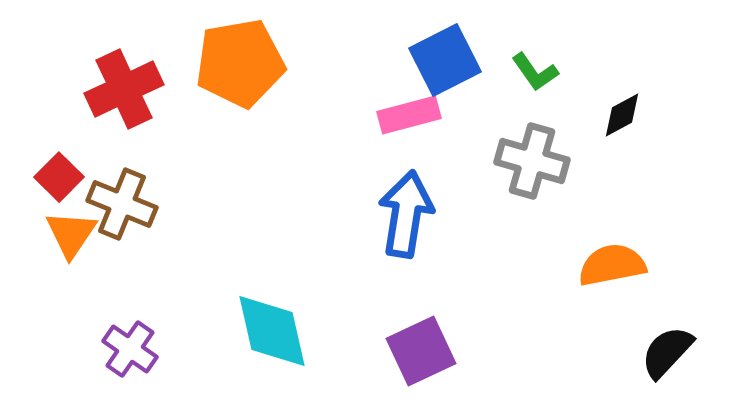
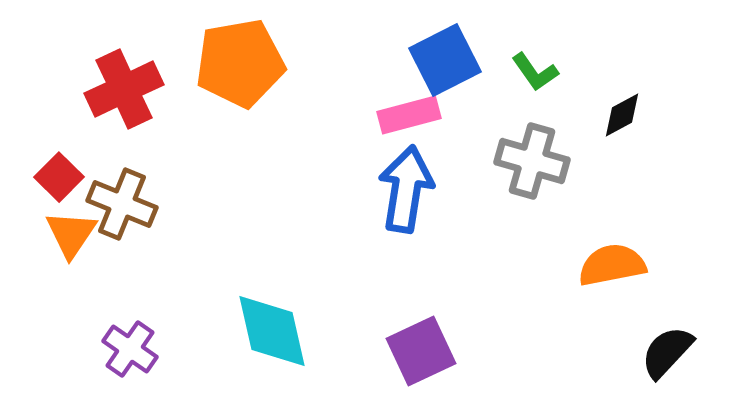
blue arrow: moved 25 px up
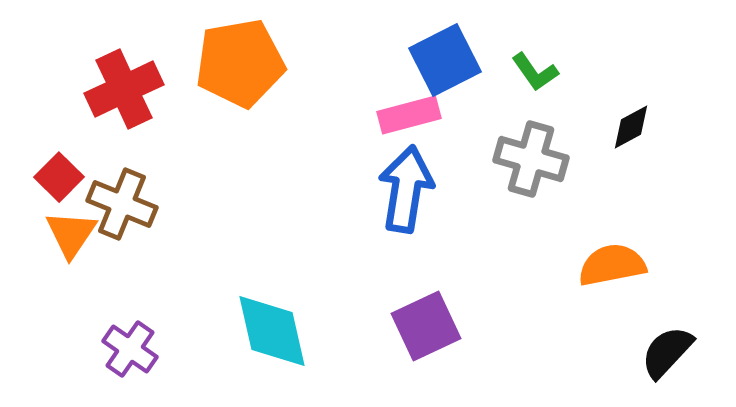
black diamond: moved 9 px right, 12 px down
gray cross: moved 1 px left, 2 px up
purple square: moved 5 px right, 25 px up
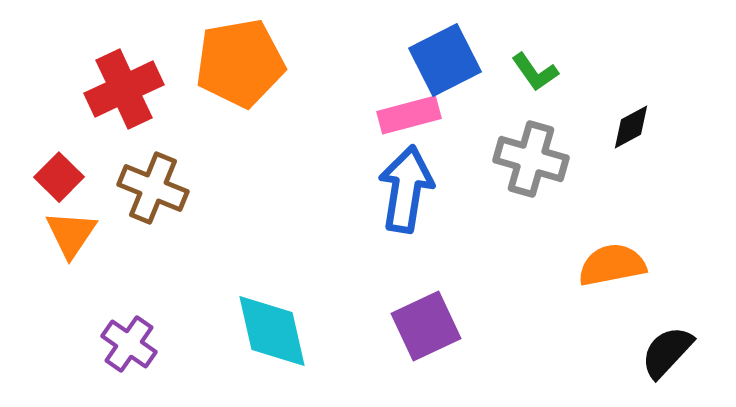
brown cross: moved 31 px right, 16 px up
purple cross: moved 1 px left, 5 px up
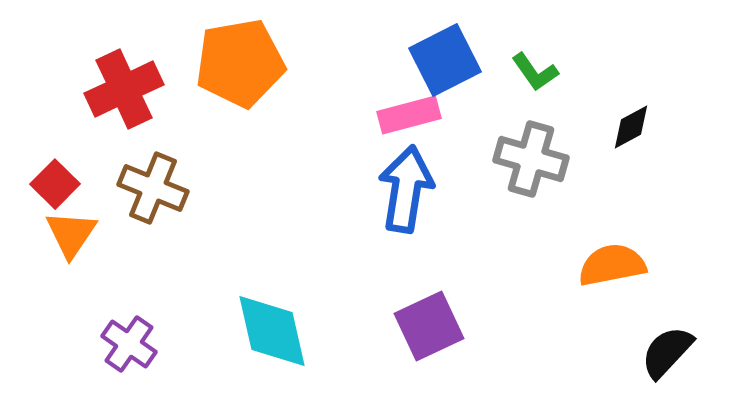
red square: moved 4 px left, 7 px down
purple square: moved 3 px right
